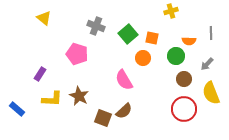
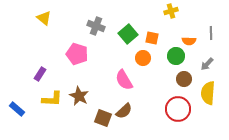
yellow semicircle: moved 3 px left; rotated 25 degrees clockwise
red circle: moved 6 px left
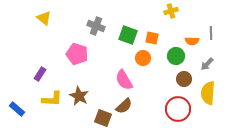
green square: moved 1 px down; rotated 30 degrees counterclockwise
orange semicircle: moved 3 px right
brown semicircle: moved 5 px up
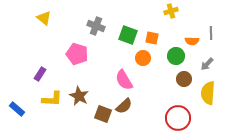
red circle: moved 9 px down
brown square: moved 4 px up
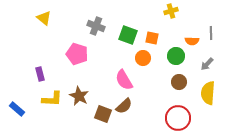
purple rectangle: rotated 48 degrees counterclockwise
brown circle: moved 5 px left, 3 px down
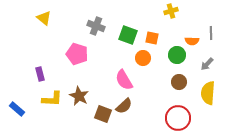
green circle: moved 1 px right, 1 px up
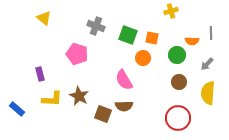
brown semicircle: rotated 42 degrees clockwise
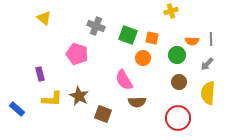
gray line: moved 6 px down
brown semicircle: moved 13 px right, 4 px up
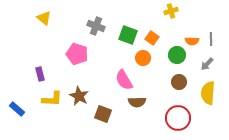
orange square: rotated 24 degrees clockwise
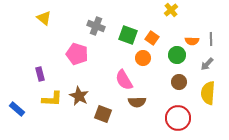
yellow cross: moved 1 px up; rotated 24 degrees counterclockwise
